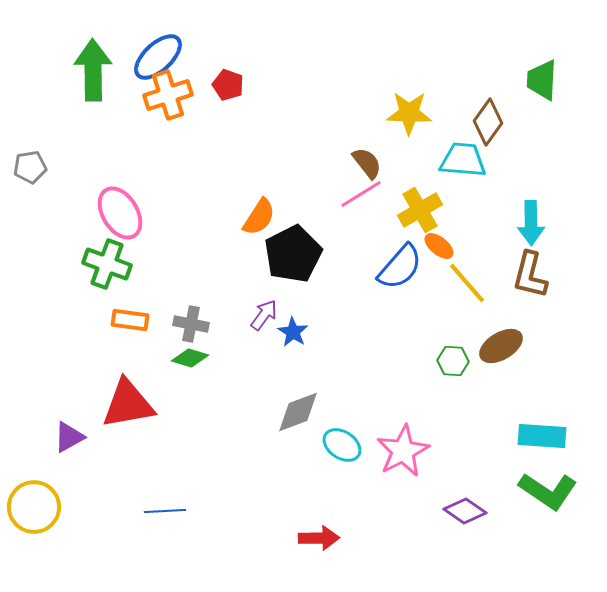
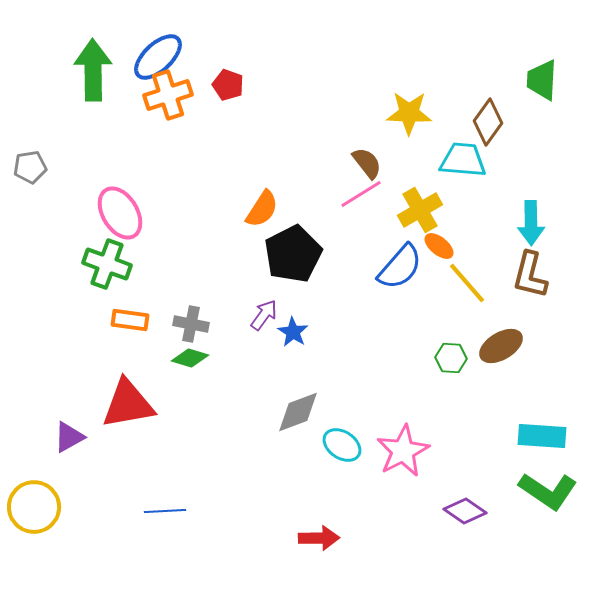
orange semicircle: moved 3 px right, 8 px up
green hexagon: moved 2 px left, 3 px up
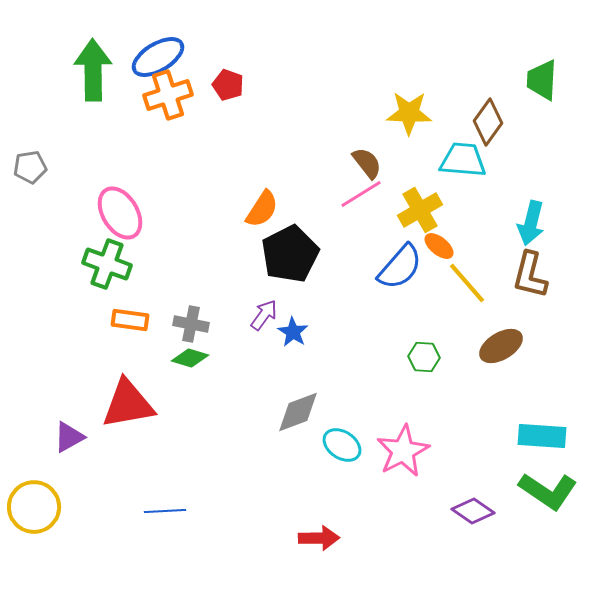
blue ellipse: rotated 12 degrees clockwise
cyan arrow: rotated 15 degrees clockwise
black pentagon: moved 3 px left
green hexagon: moved 27 px left, 1 px up
purple diamond: moved 8 px right
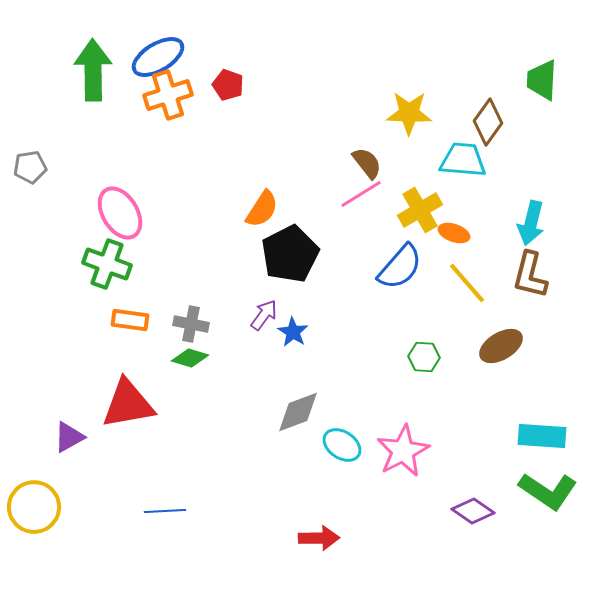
orange ellipse: moved 15 px right, 13 px up; rotated 20 degrees counterclockwise
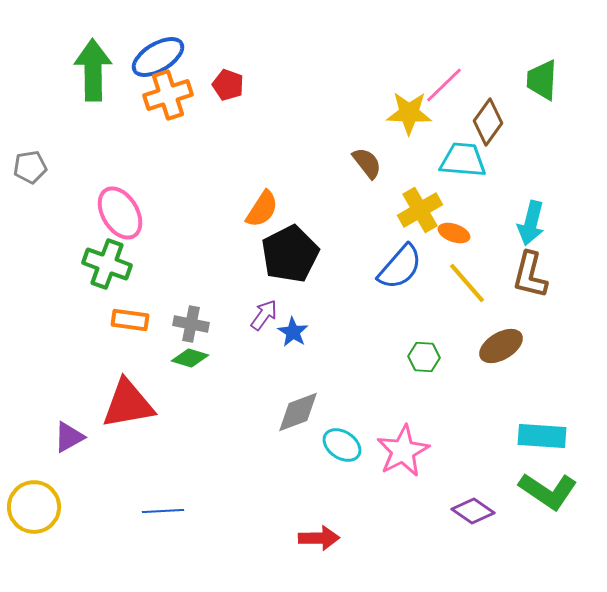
pink line: moved 83 px right, 109 px up; rotated 12 degrees counterclockwise
blue line: moved 2 px left
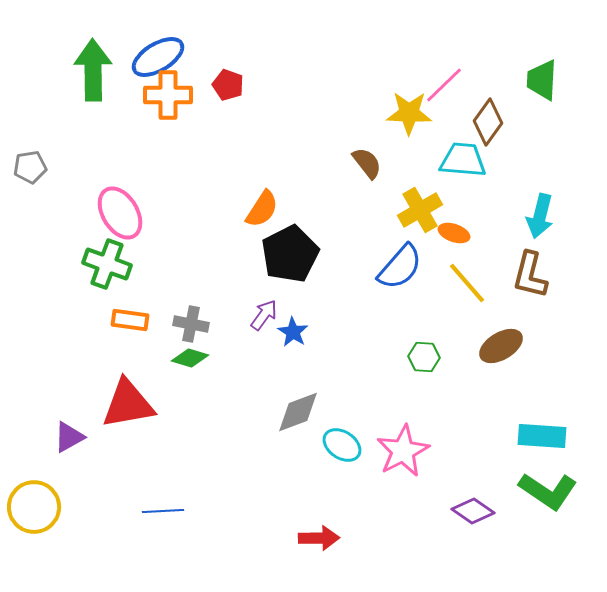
orange cross: rotated 18 degrees clockwise
cyan arrow: moved 9 px right, 7 px up
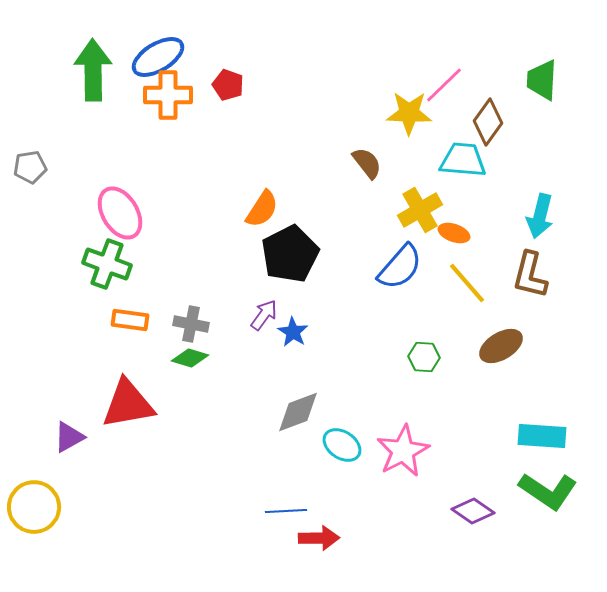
blue line: moved 123 px right
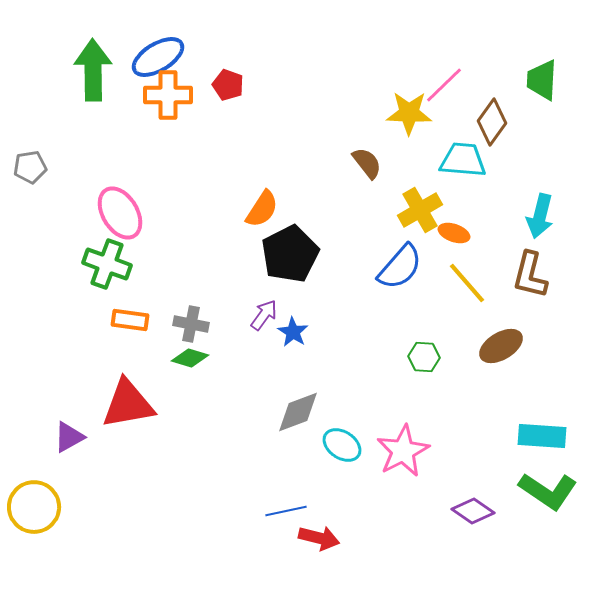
brown diamond: moved 4 px right
blue line: rotated 9 degrees counterclockwise
red arrow: rotated 15 degrees clockwise
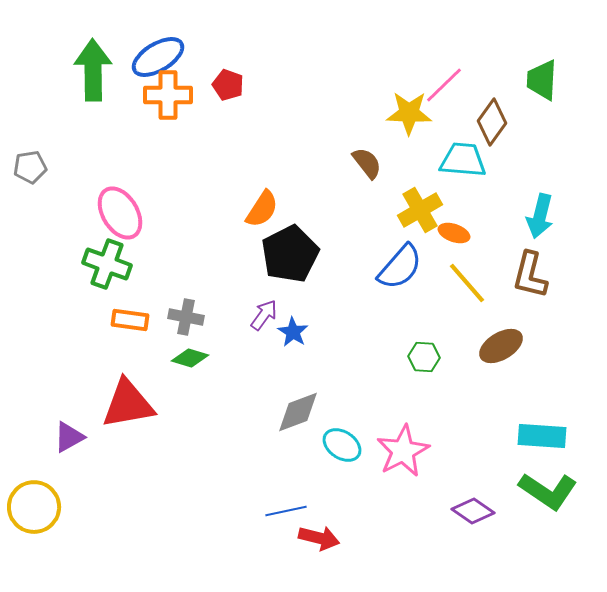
gray cross: moved 5 px left, 7 px up
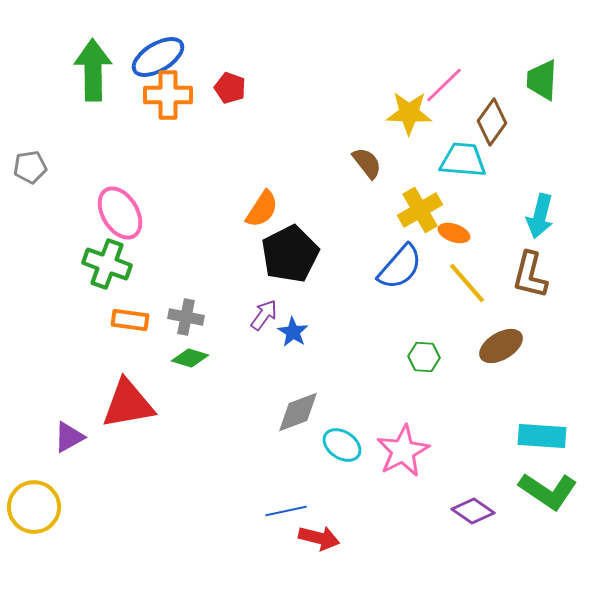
red pentagon: moved 2 px right, 3 px down
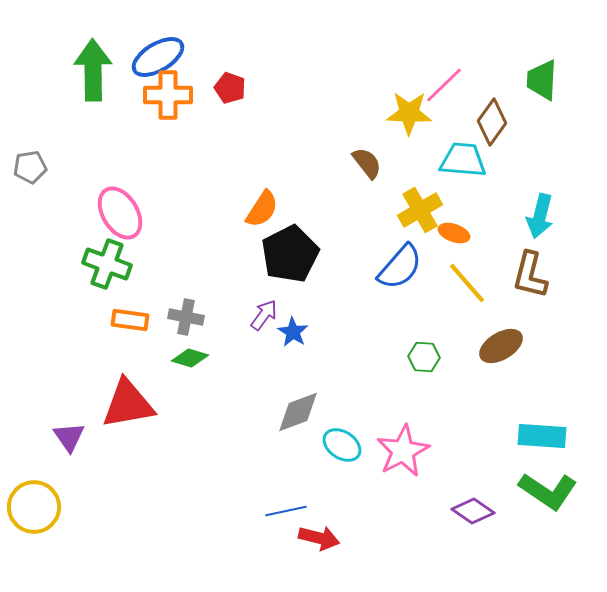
purple triangle: rotated 36 degrees counterclockwise
